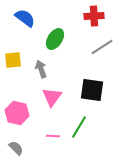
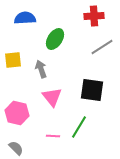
blue semicircle: rotated 40 degrees counterclockwise
pink triangle: rotated 15 degrees counterclockwise
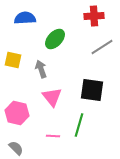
green ellipse: rotated 10 degrees clockwise
yellow square: rotated 18 degrees clockwise
green line: moved 2 px up; rotated 15 degrees counterclockwise
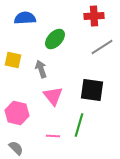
pink triangle: moved 1 px right, 1 px up
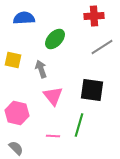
blue semicircle: moved 1 px left
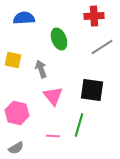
green ellipse: moved 4 px right; rotated 65 degrees counterclockwise
gray semicircle: rotated 105 degrees clockwise
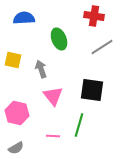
red cross: rotated 12 degrees clockwise
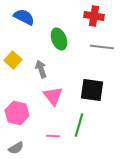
blue semicircle: moved 1 px up; rotated 30 degrees clockwise
gray line: rotated 40 degrees clockwise
yellow square: rotated 30 degrees clockwise
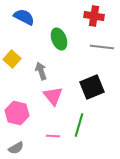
yellow square: moved 1 px left, 1 px up
gray arrow: moved 2 px down
black square: moved 3 px up; rotated 30 degrees counterclockwise
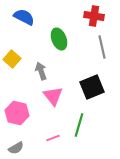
gray line: rotated 70 degrees clockwise
pink line: moved 2 px down; rotated 24 degrees counterclockwise
